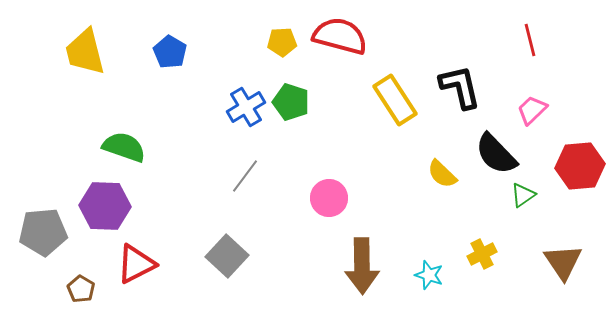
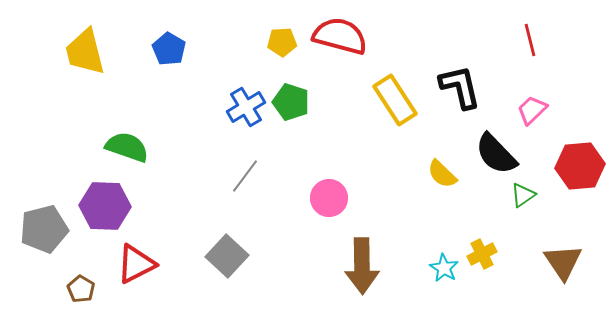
blue pentagon: moved 1 px left, 3 px up
green semicircle: moved 3 px right
gray pentagon: moved 1 px right, 3 px up; rotated 9 degrees counterclockwise
cyan star: moved 15 px right, 7 px up; rotated 12 degrees clockwise
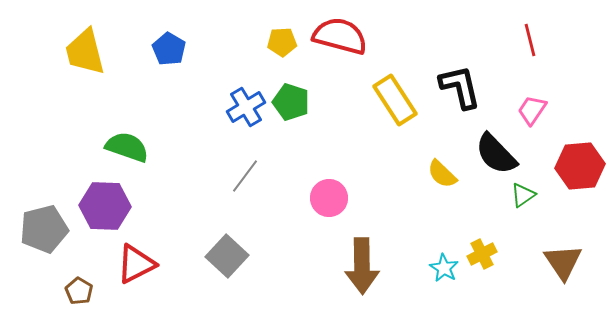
pink trapezoid: rotated 12 degrees counterclockwise
brown pentagon: moved 2 px left, 2 px down
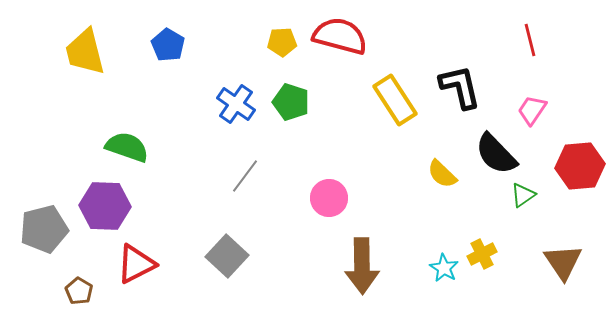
blue pentagon: moved 1 px left, 4 px up
blue cross: moved 10 px left, 3 px up; rotated 24 degrees counterclockwise
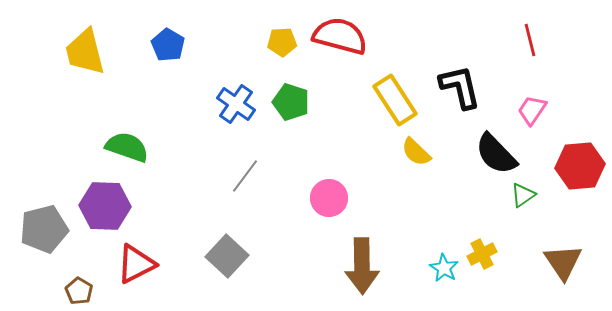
yellow semicircle: moved 26 px left, 22 px up
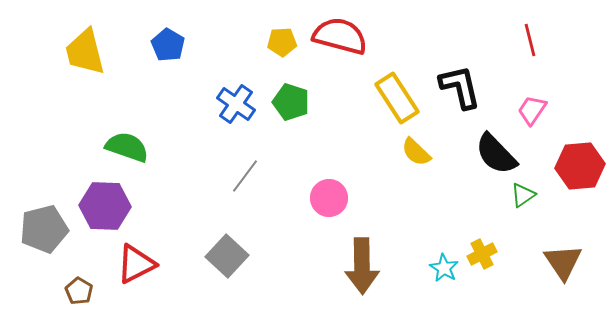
yellow rectangle: moved 2 px right, 2 px up
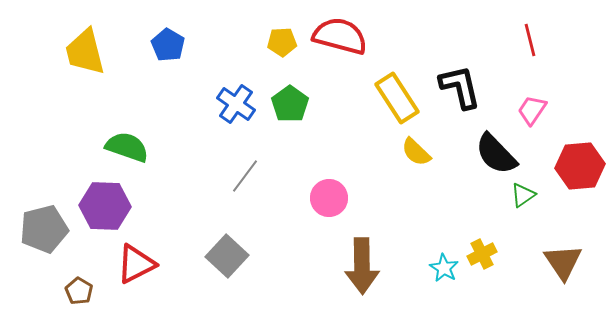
green pentagon: moved 1 px left, 2 px down; rotated 18 degrees clockwise
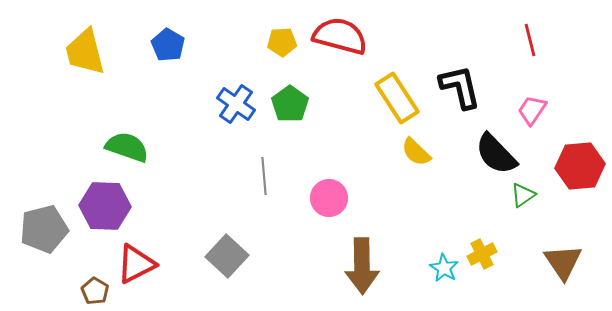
gray line: moved 19 px right; rotated 42 degrees counterclockwise
brown pentagon: moved 16 px right
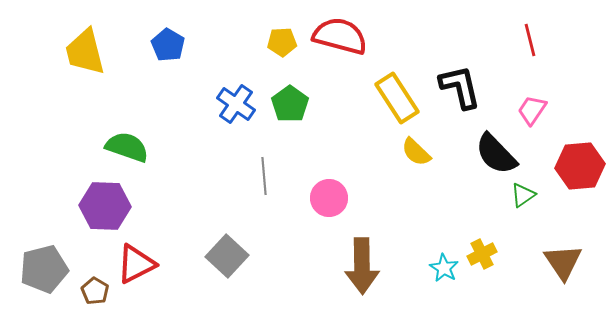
gray pentagon: moved 40 px down
